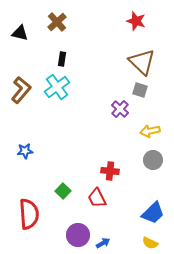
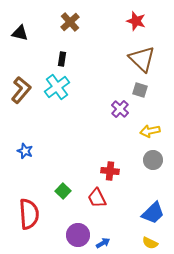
brown cross: moved 13 px right
brown triangle: moved 3 px up
blue star: rotated 28 degrees clockwise
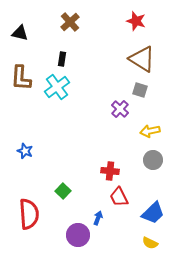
brown triangle: rotated 12 degrees counterclockwise
brown L-shape: moved 12 px up; rotated 144 degrees clockwise
red trapezoid: moved 22 px right, 1 px up
blue arrow: moved 5 px left, 25 px up; rotated 40 degrees counterclockwise
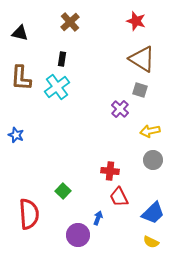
blue star: moved 9 px left, 16 px up
yellow semicircle: moved 1 px right, 1 px up
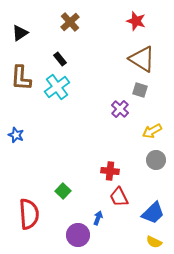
black triangle: rotated 48 degrees counterclockwise
black rectangle: moved 2 px left; rotated 48 degrees counterclockwise
yellow arrow: moved 2 px right; rotated 18 degrees counterclockwise
gray circle: moved 3 px right
yellow semicircle: moved 3 px right
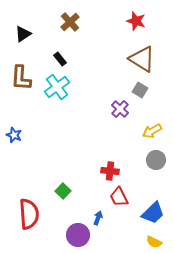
black triangle: moved 3 px right, 1 px down
gray square: rotated 14 degrees clockwise
blue star: moved 2 px left
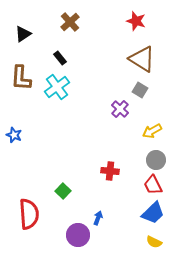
black rectangle: moved 1 px up
red trapezoid: moved 34 px right, 12 px up
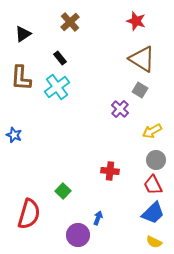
red semicircle: rotated 20 degrees clockwise
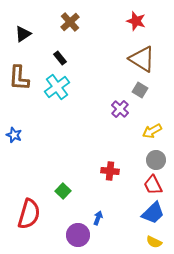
brown L-shape: moved 2 px left
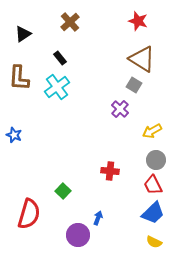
red star: moved 2 px right
gray square: moved 6 px left, 5 px up
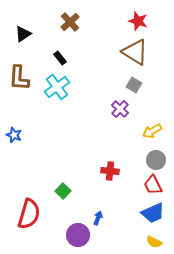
brown triangle: moved 7 px left, 7 px up
blue trapezoid: rotated 20 degrees clockwise
